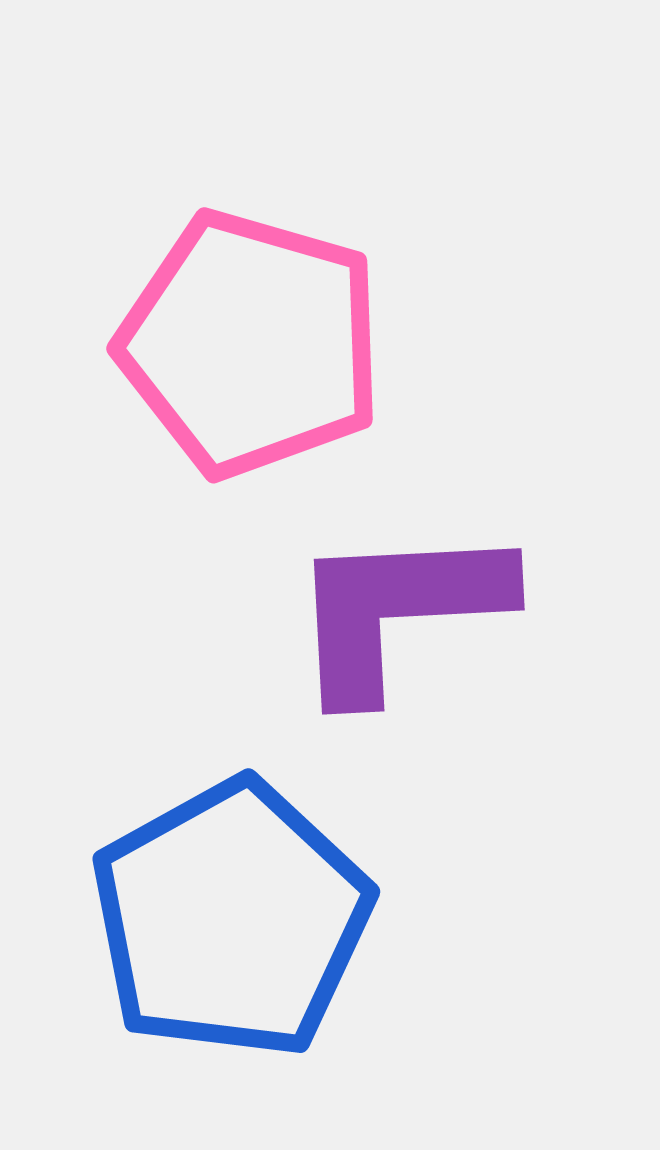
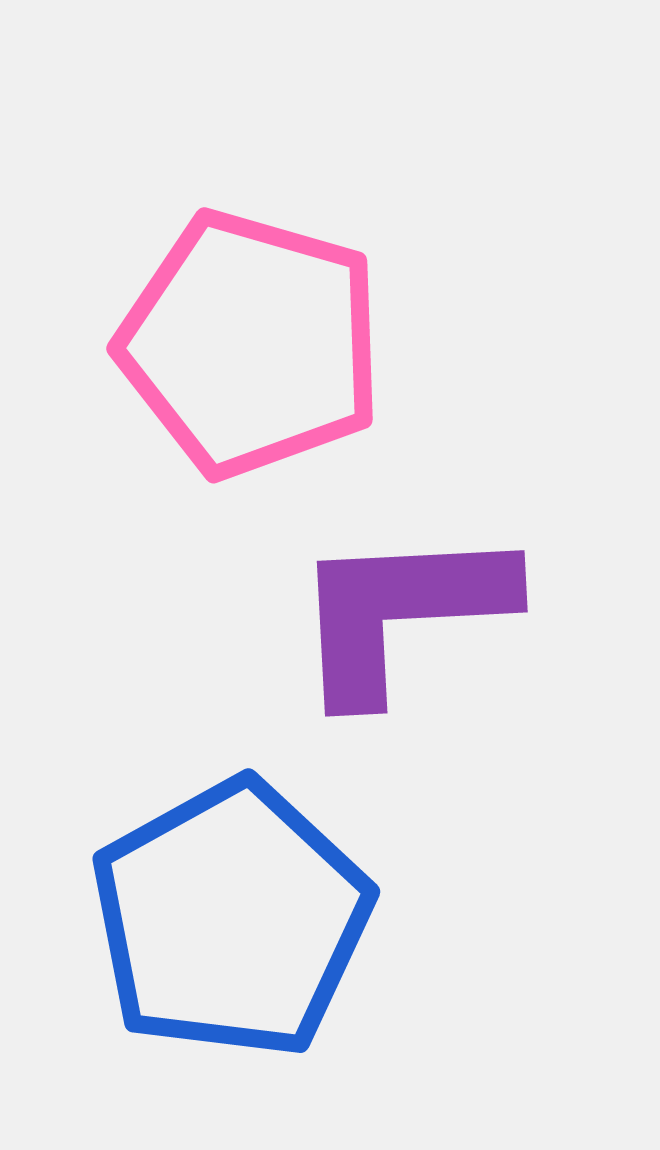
purple L-shape: moved 3 px right, 2 px down
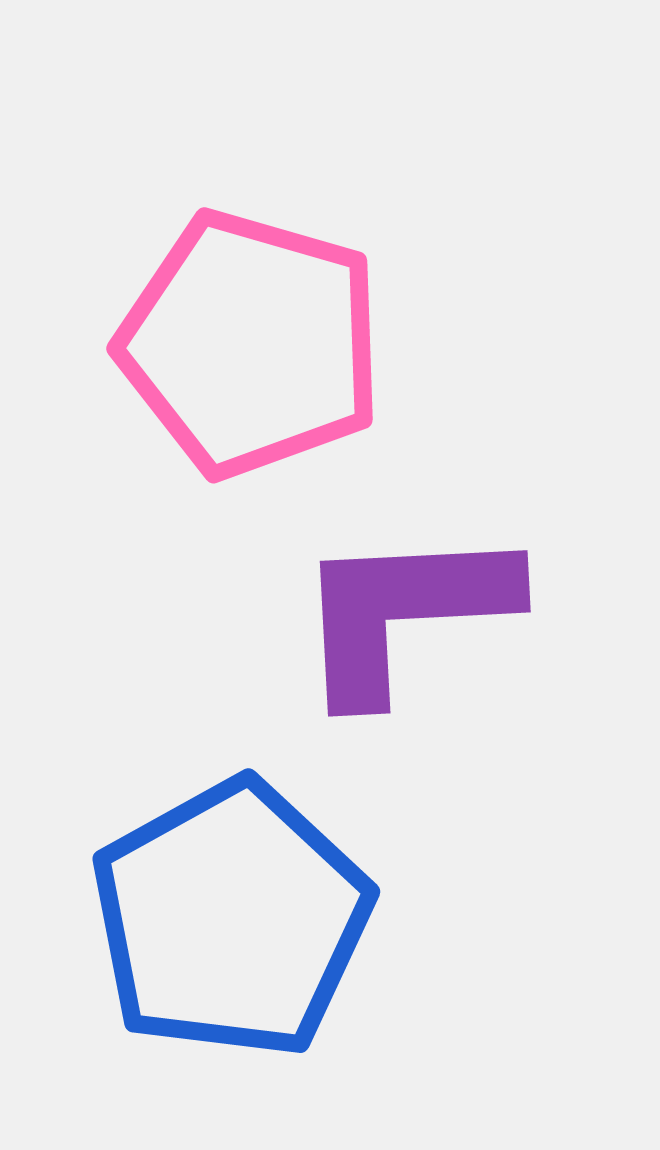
purple L-shape: moved 3 px right
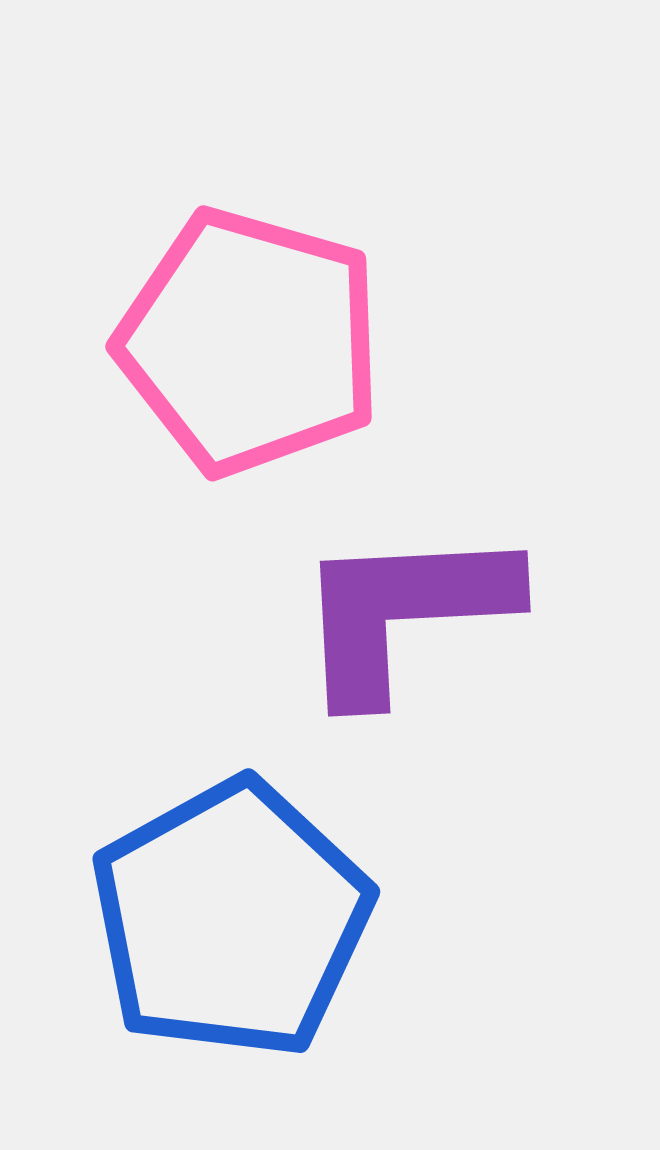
pink pentagon: moved 1 px left, 2 px up
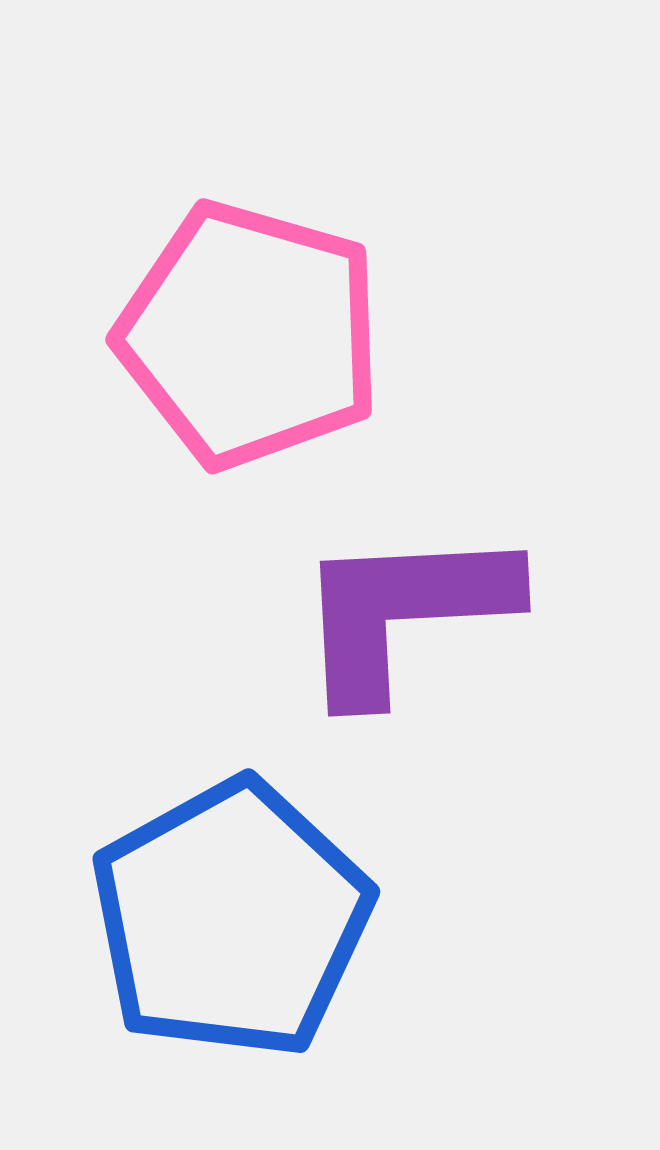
pink pentagon: moved 7 px up
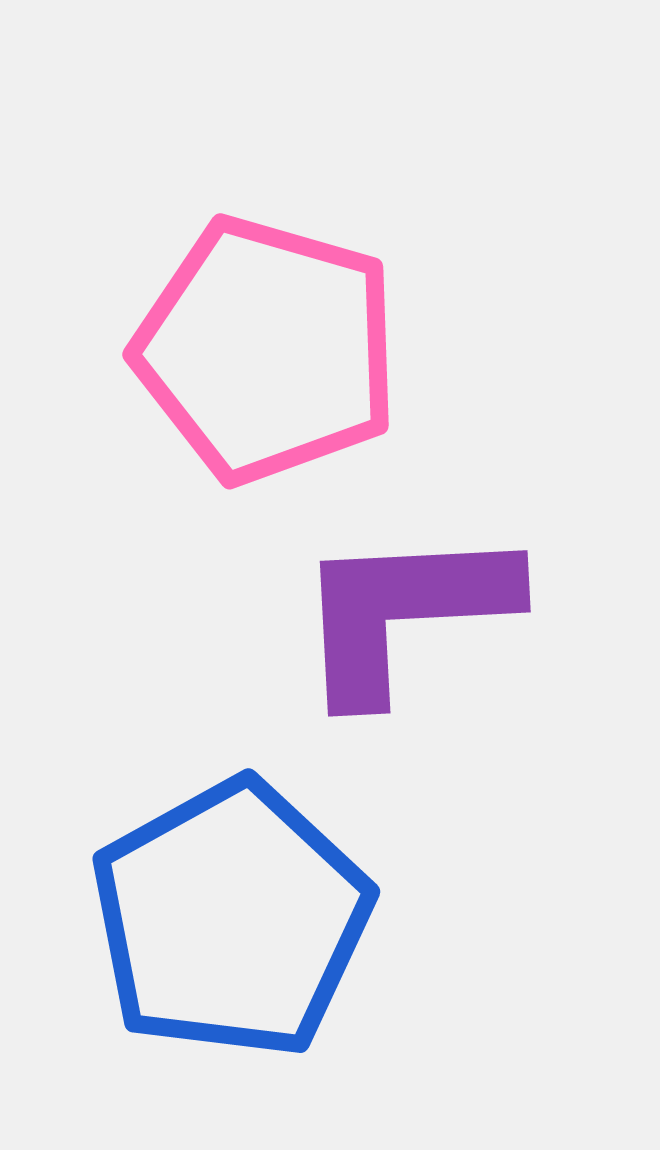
pink pentagon: moved 17 px right, 15 px down
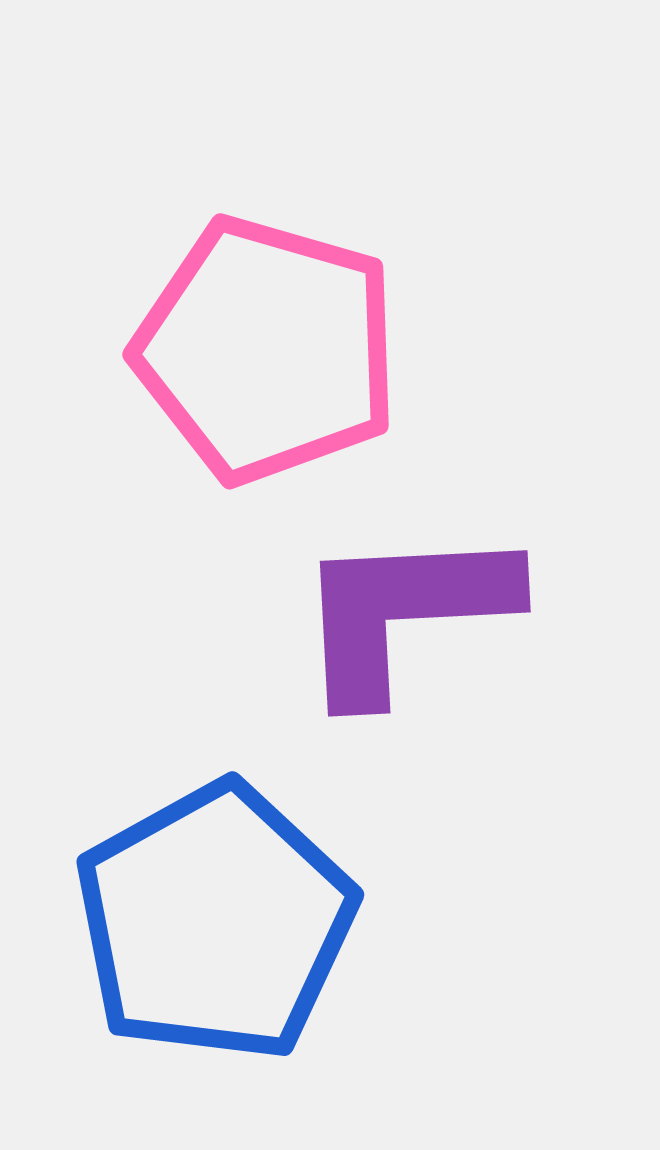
blue pentagon: moved 16 px left, 3 px down
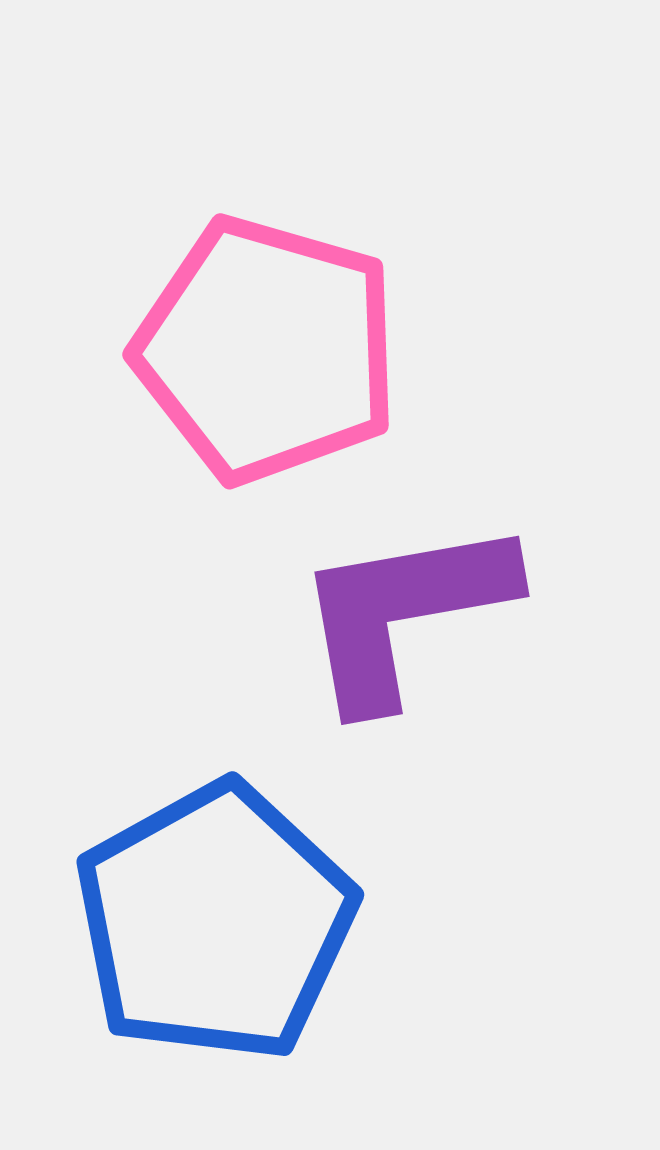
purple L-shape: rotated 7 degrees counterclockwise
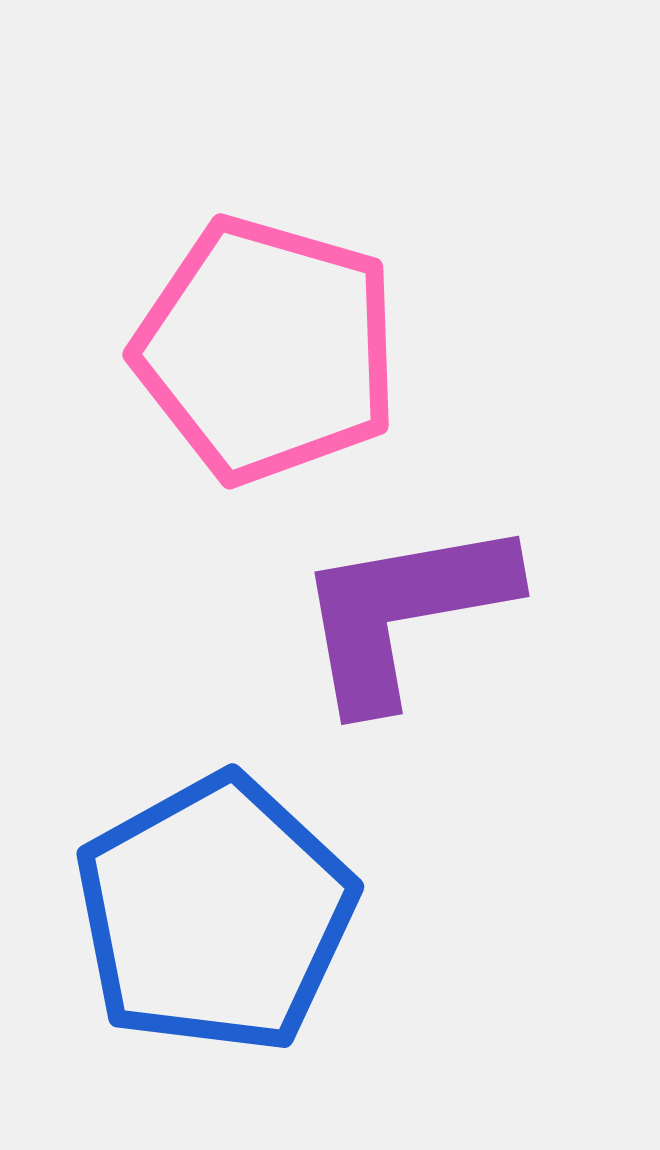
blue pentagon: moved 8 px up
